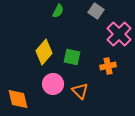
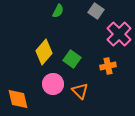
green square: moved 2 px down; rotated 24 degrees clockwise
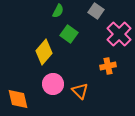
green square: moved 3 px left, 25 px up
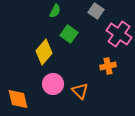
green semicircle: moved 3 px left
pink cross: rotated 10 degrees counterclockwise
